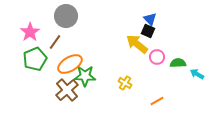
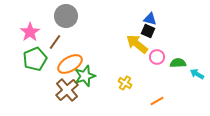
blue triangle: rotated 32 degrees counterclockwise
green star: rotated 20 degrees counterclockwise
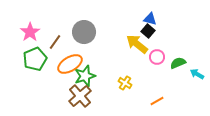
gray circle: moved 18 px right, 16 px down
black square: rotated 16 degrees clockwise
green semicircle: rotated 21 degrees counterclockwise
brown cross: moved 13 px right, 6 px down
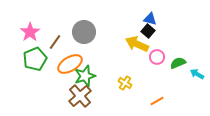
yellow arrow: rotated 15 degrees counterclockwise
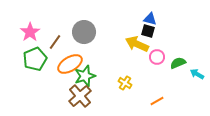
black square: rotated 24 degrees counterclockwise
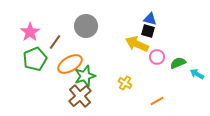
gray circle: moved 2 px right, 6 px up
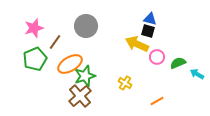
pink star: moved 4 px right, 4 px up; rotated 18 degrees clockwise
